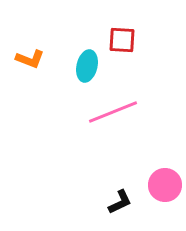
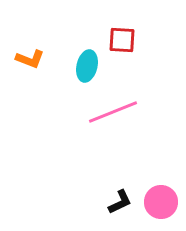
pink circle: moved 4 px left, 17 px down
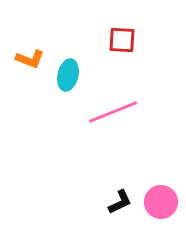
cyan ellipse: moved 19 px left, 9 px down
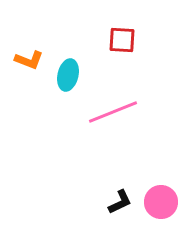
orange L-shape: moved 1 px left, 1 px down
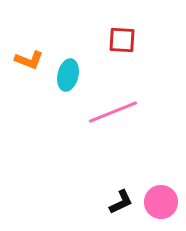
black L-shape: moved 1 px right
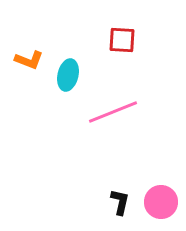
black L-shape: moved 1 px left; rotated 52 degrees counterclockwise
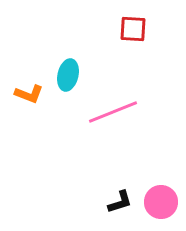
red square: moved 11 px right, 11 px up
orange L-shape: moved 34 px down
black L-shape: rotated 60 degrees clockwise
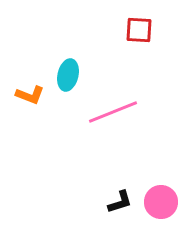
red square: moved 6 px right, 1 px down
orange L-shape: moved 1 px right, 1 px down
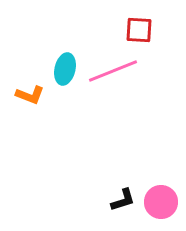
cyan ellipse: moved 3 px left, 6 px up
pink line: moved 41 px up
black L-shape: moved 3 px right, 2 px up
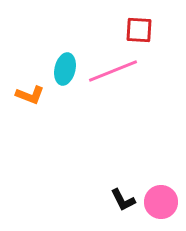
black L-shape: rotated 80 degrees clockwise
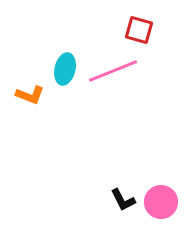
red square: rotated 12 degrees clockwise
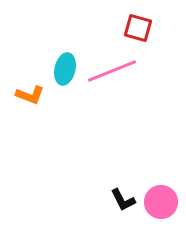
red square: moved 1 px left, 2 px up
pink line: moved 1 px left
